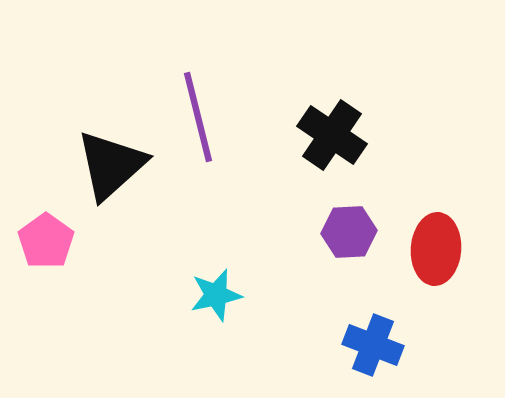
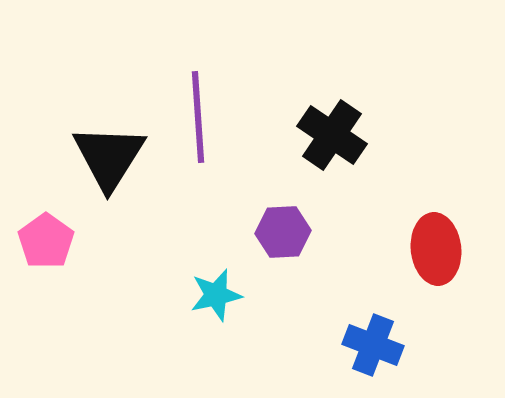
purple line: rotated 10 degrees clockwise
black triangle: moved 2 px left, 8 px up; rotated 16 degrees counterclockwise
purple hexagon: moved 66 px left
red ellipse: rotated 10 degrees counterclockwise
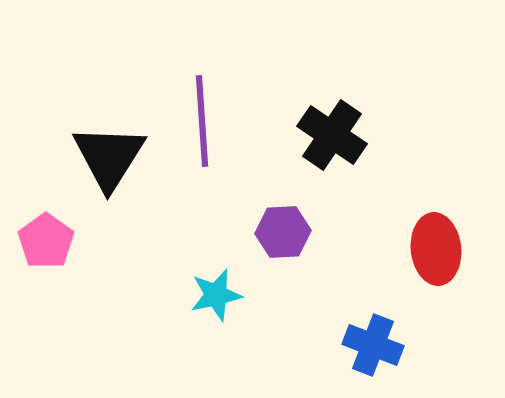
purple line: moved 4 px right, 4 px down
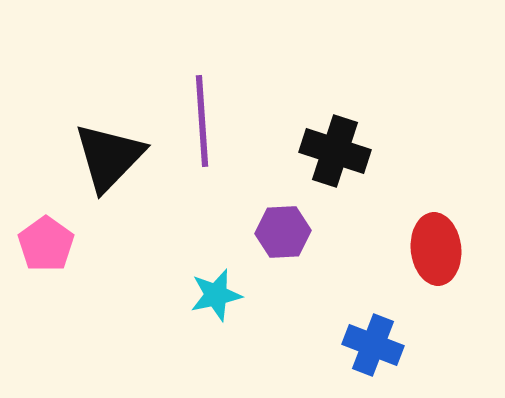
black cross: moved 3 px right, 16 px down; rotated 16 degrees counterclockwise
black triangle: rotated 12 degrees clockwise
pink pentagon: moved 3 px down
